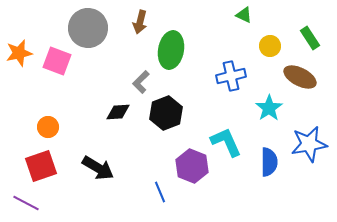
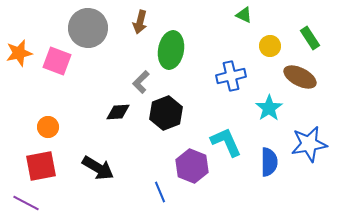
red square: rotated 8 degrees clockwise
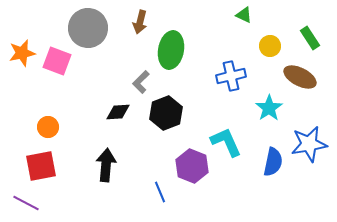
orange star: moved 3 px right
blue semicircle: moved 4 px right; rotated 12 degrees clockwise
black arrow: moved 8 px right, 3 px up; rotated 116 degrees counterclockwise
